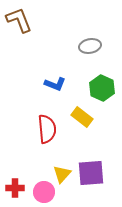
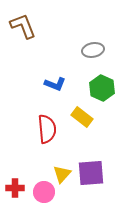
brown L-shape: moved 4 px right, 6 px down
gray ellipse: moved 3 px right, 4 px down
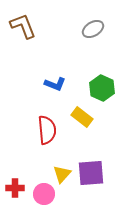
gray ellipse: moved 21 px up; rotated 20 degrees counterclockwise
red semicircle: moved 1 px down
pink circle: moved 2 px down
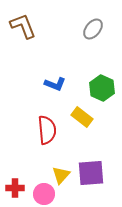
gray ellipse: rotated 20 degrees counterclockwise
yellow triangle: moved 1 px left, 1 px down
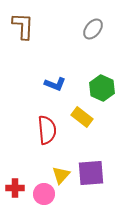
brown L-shape: rotated 24 degrees clockwise
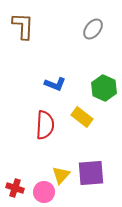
green hexagon: moved 2 px right
red semicircle: moved 2 px left, 5 px up; rotated 8 degrees clockwise
red cross: rotated 18 degrees clockwise
pink circle: moved 2 px up
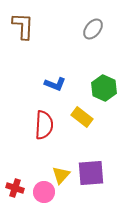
red semicircle: moved 1 px left
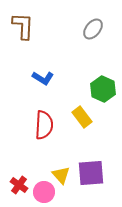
blue L-shape: moved 12 px left, 6 px up; rotated 10 degrees clockwise
green hexagon: moved 1 px left, 1 px down
yellow rectangle: rotated 15 degrees clockwise
yellow triangle: rotated 24 degrees counterclockwise
red cross: moved 4 px right, 3 px up; rotated 18 degrees clockwise
